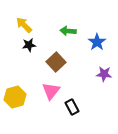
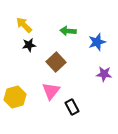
blue star: rotated 18 degrees clockwise
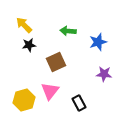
blue star: moved 1 px right
brown square: rotated 18 degrees clockwise
pink triangle: moved 1 px left
yellow hexagon: moved 9 px right, 3 px down
black rectangle: moved 7 px right, 4 px up
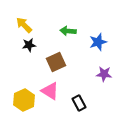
pink triangle: rotated 36 degrees counterclockwise
yellow hexagon: rotated 10 degrees counterclockwise
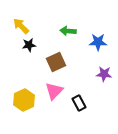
yellow arrow: moved 3 px left, 1 px down
blue star: rotated 18 degrees clockwise
pink triangle: moved 4 px right; rotated 42 degrees clockwise
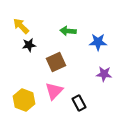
yellow hexagon: rotated 15 degrees counterclockwise
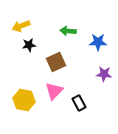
yellow arrow: rotated 66 degrees counterclockwise
yellow hexagon: rotated 10 degrees counterclockwise
